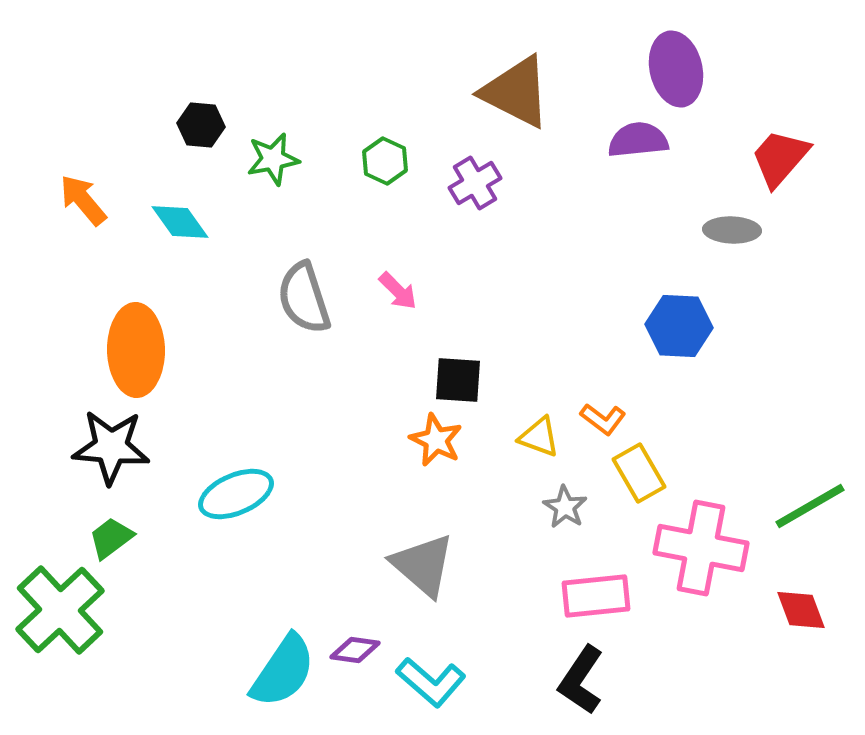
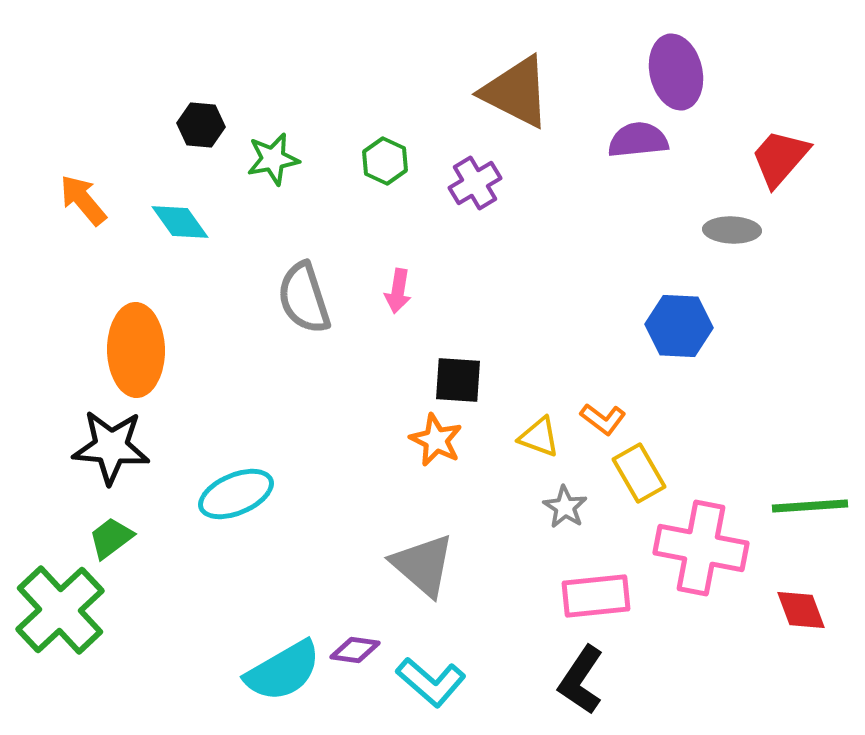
purple ellipse: moved 3 px down
pink arrow: rotated 54 degrees clockwise
green line: rotated 26 degrees clockwise
cyan semicircle: rotated 26 degrees clockwise
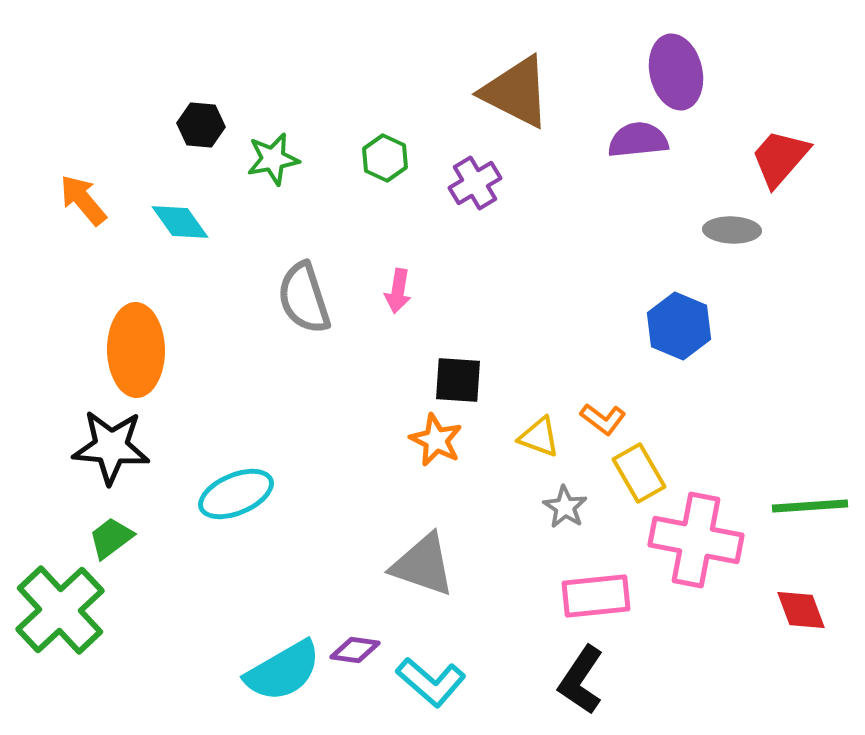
green hexagon: moved 3 px up
blue hexagon: rotated 20 degrees clockwise
pink cross: moved 5 px left, 8 px up
gray triangle: rotated 22 degrees counterclockwise
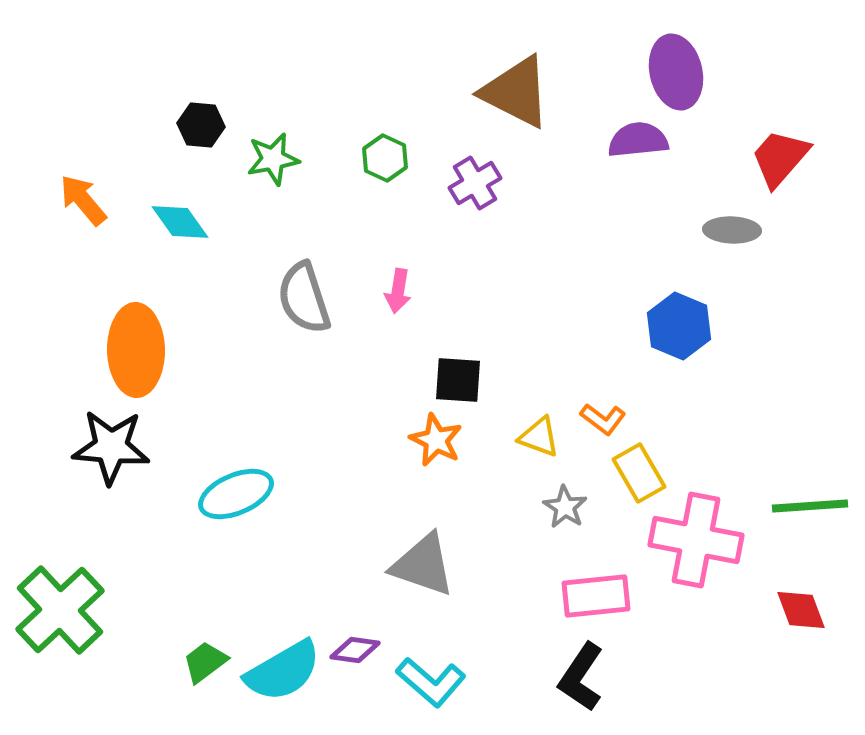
green trapezoid: moved 94 px right, 124 px down
black L-shape: moved 3 px up
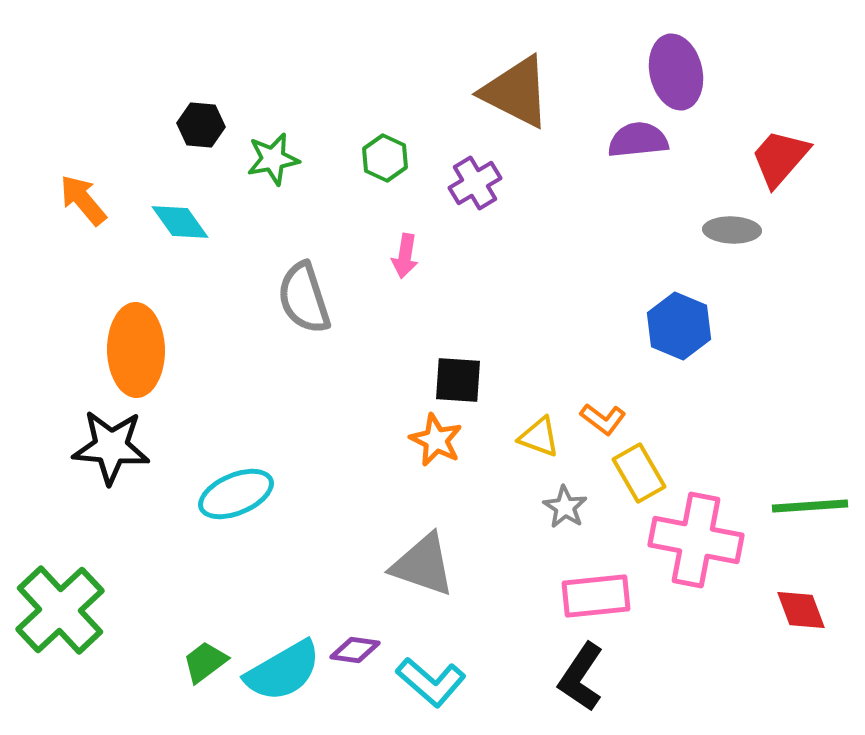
pink arrow: moved 7 px right, 35 px up
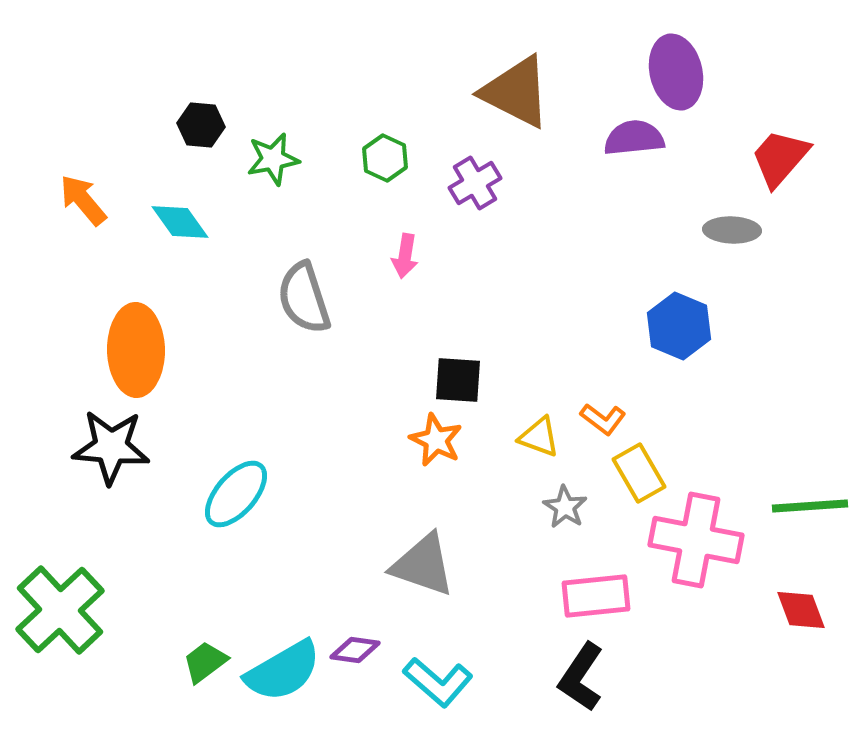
purple semicircle: moved 4 px left, 2 px up
cyan ellipse: rotated 26 degrees counterclockwise
cyan L-shape: moved 7 px right
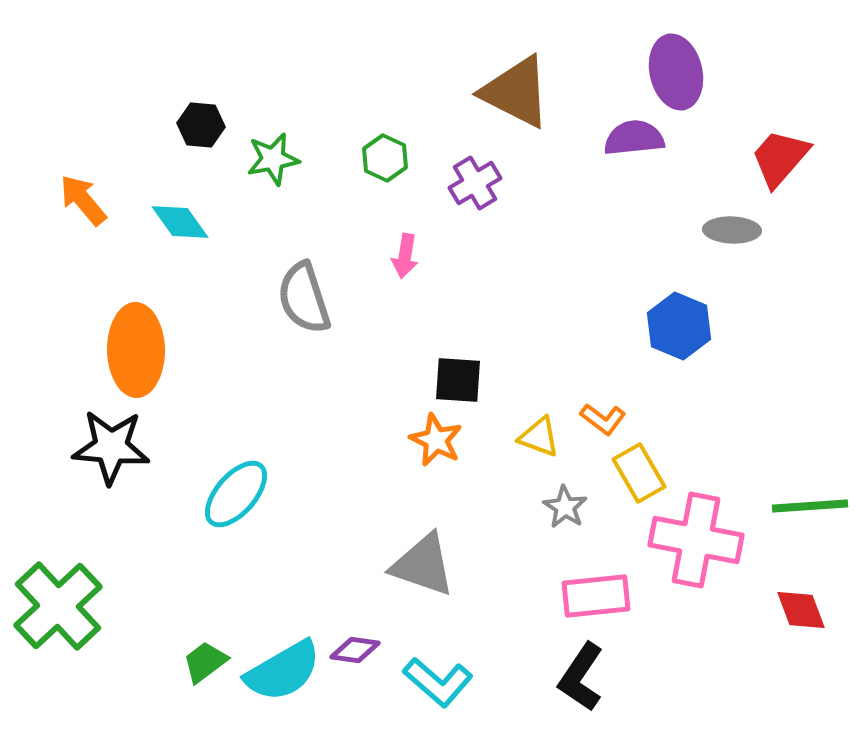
green cross: moved 2 px left, 4 px up
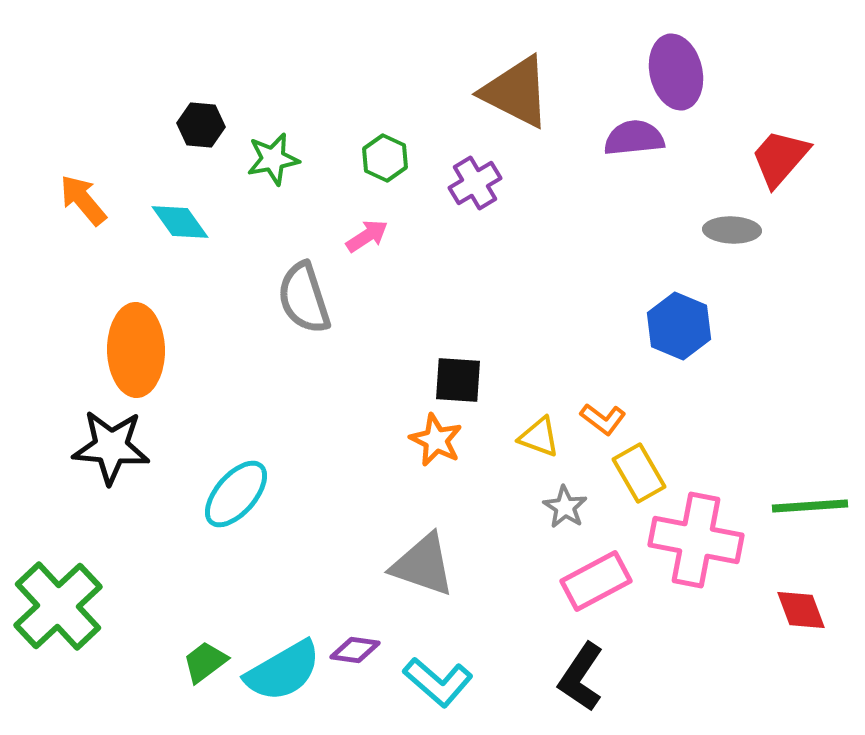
pink arrow: moved 38 px left, 20 px up; rotated 132 degrees counterclockwise
pink rectangle: moved 15 px up; rotated 22 degrees counterclockwise
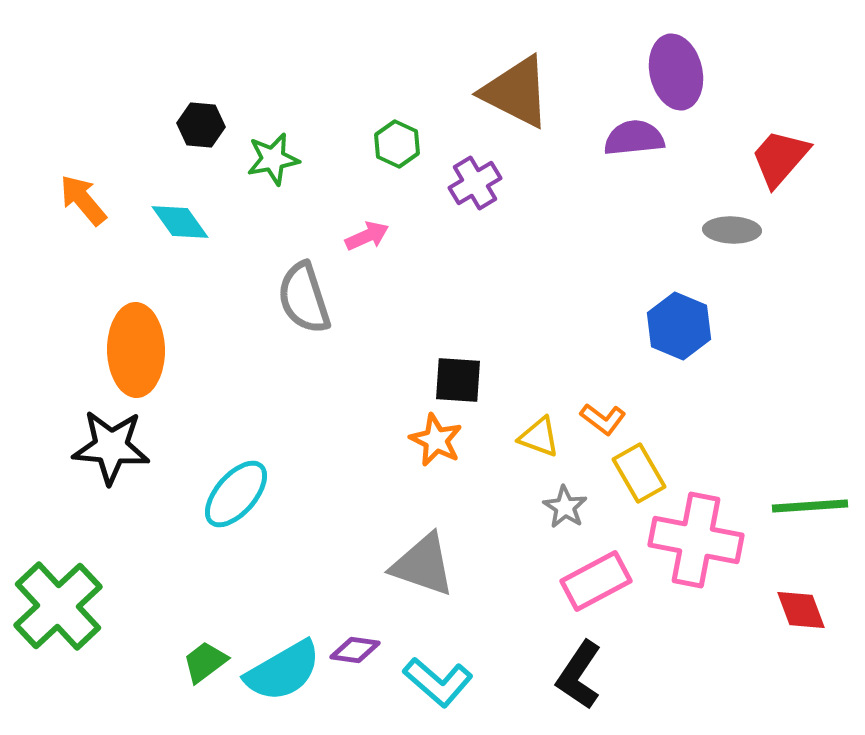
green hexagon: moved 12 px right, 14 px up
pink arrow: rotated 9 degrees clockwise
black L-shape: moved 2 px left, 2 px up
